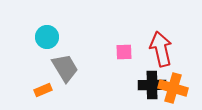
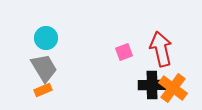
cyan circle: moved 1 px left, 1 px down
pink square: rotated 18 degrees counterclockwise
gray trapezoid: moved 21 px left
orange cross: rotated 20 degrees clockwise
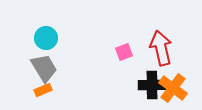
red arrow: moved 1 px up
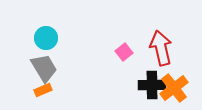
pink square: rotated 18 degrees counterclockwise
orange cross: moved 1 px right; rotated 16 degrees clockwise
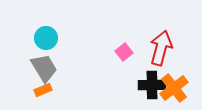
red arrow: rotated 28 degrees clockwise
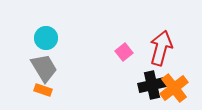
black cross: rotated 12 degrees counterclockwise
orange rectangle: rotated 42 degrees clockwise
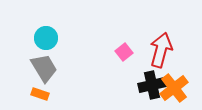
red arrow: moved 2 px down
orange rectangle: moved 3 px left, 4 px down
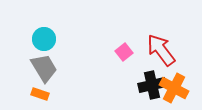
cyan circle: moved 2 px left, 1 px down
red arrow: rotated 52 degrees counterclockwise
orange cross: rotated 24 degrees counterclockwise
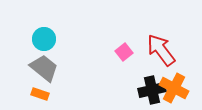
gray trapezoid: rotated 20 degrees counterclockwise
black cross: moved 5 px down
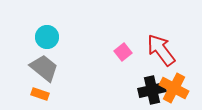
cyan circle: moved 3 px right, 2 px up
pink square: moved 1 px left
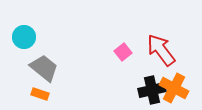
cyan circle: moved 23 px left
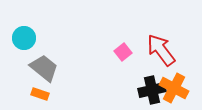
cyan circle: moved 1 px down
